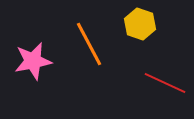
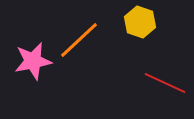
yellow hexagon: moved 2 px up
orange line: moved 10 px left, 4 px up; rotated 75 degrees clockwise
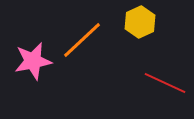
yellow hexagon: rotated 16 degrees clockwise
orange line: moved 3 px right
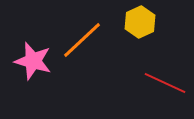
pink star: rotated 27 degrees clockwise
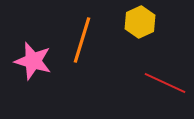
orange line: rotated 30 degrees counterclockwise
